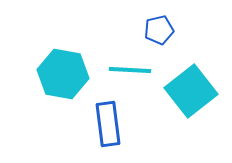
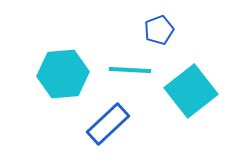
blue pentagon: rotated 8 degrees counterclockwise
cyan hexagon: rotated 15 degrees counterclockwise
blue rectangle: rotated 54 degrees clockwise
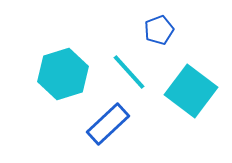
cyan line: moved 1 px left, 2 px down; rotated 45 degrees clockwise
cyan hexagon: rotated 12 degrees counterclockwise
cyan square: rotated 15 degrees counterclockwise
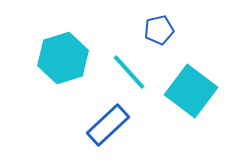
blue pentagon: rotated 8 degrees clockwise
cyan hexagon: moved 16 px up
blue rectangle: moved 1 px down
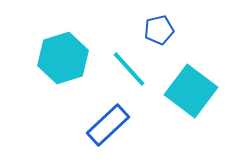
cyan line: moved 3 px up
